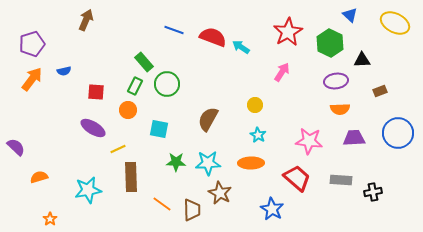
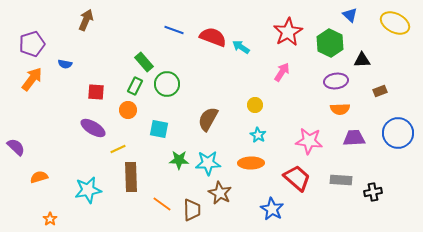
blue semicircle at (64, 71): moved 1 px right, 7 px up; rotated 24 degrees clockwise
green star at (176, 162): moved 3 px right, 2 px up
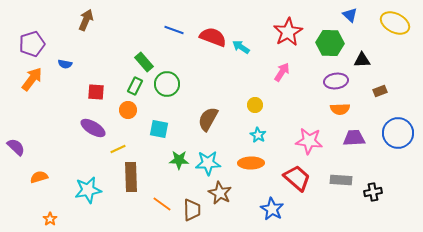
green hexagon at (330, 43): rotated 24 degrees counterclockwise
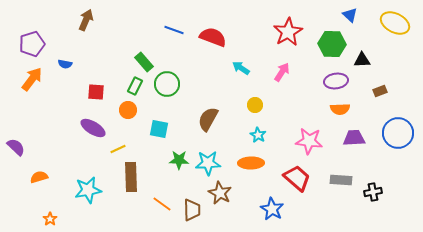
green hexagon at (330, 43): moved 2 px right, 1 px down
cyan arrow at (241, 47): moved 21 px down
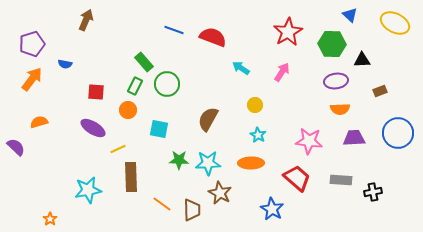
orange semicircle at (39, 177): moved 55 px up
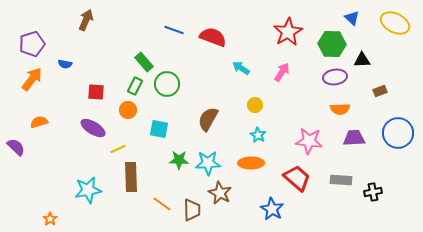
blue triangle at (350, 15): moved 2 px right, 3 px down
purple ellipse at (336, 81): moved 1 px left, 4 px up
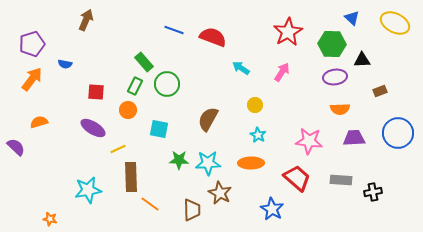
orange line at (162, 204): moved 12 px left
orange star at (50, 219): rotated 24 degrees counterclockwise
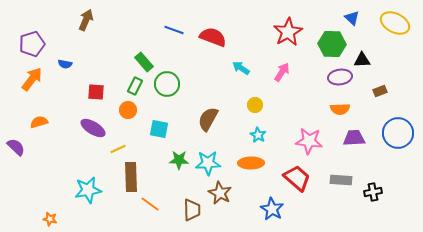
purple ellipse at (335, 77): moved 5 px right
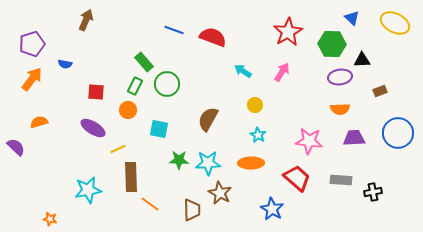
cyan arrow at (241, 68): moved 2 px right, 3 px down
